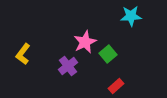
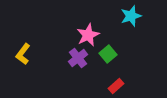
cyan star: rotated 15 degrees counterclockwise
pink star: moved 3 px right, 7 px up
purple cross: moved 10 px right, 8 px up
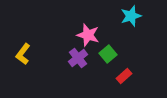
pink star: rotated 30 degrees counterclockwise
red rectangle: moved 8 px right, 10 px up
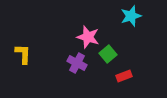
pink star: moved 2 px down
yellow L-shape: rotated 145 degrees clockwise
purple cross: moved 1 px left, 5 px down; rotated 24 degrees counterclockwise
red rectangle: rotated 21 degrees clockwise
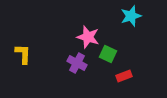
green square: rotated 24 degrees counterclockwise
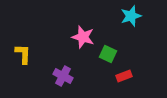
pink star: moved 5 px left
purple cross: moved 14 px left, 13 px down
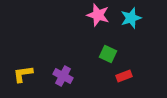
cyan star: moved 2 px down
pink star: moved 15 px right, 22 px up
yellow L-shape: moved 20 px down; rotated 100 degrees counterclockwise
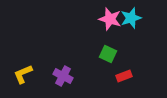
pink star: moved 12 px right, 4 px down
yellow L-shape: rotated 15 degrees counterclockwise
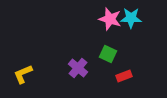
cyan star: rotated 20 degrees clockwise
purple cross: moved 15 px right, 8 px up; rotated 12 degrees clockwise
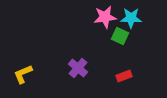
pink star: moved 5 px left, 2 px up; rotated 25 degrees counterclockwise
green square: moved 12 px right, 18 px up
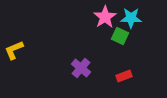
pink star: rotated 25 degrees counterclockwise
purple cross: moved 3 px right
yellow L-shape: moved 9 px left, 24 px up
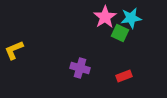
cyan star: rotated 10 degrees counterclockwise
green square: moved 3 px up
purple cross: moved 1 px left; rotated 24 degrees counterclockwise
